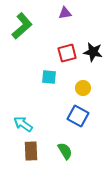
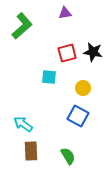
green semicircle: moved 3 px right, 5 px down
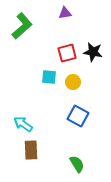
yellow circle: moved 10 px left, 6 px up
brown rectangle: moved 1 px up
green semicircle: moved 9 px right, 8 px down
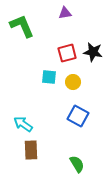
green L-shape: rotated 72 degrees counterclockwise
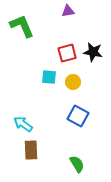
purple triangle: moved 3 px right, 2 px up
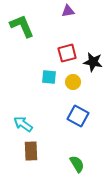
black star: moved 10 px down
brown rectangle: moved 1 px down
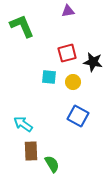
green semicircle: moved 25 px left
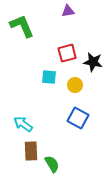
yellow circle: moved 2 px right, 3 px down
blue square: moved 2 px down
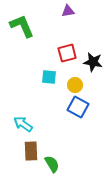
blue square: moved 11 px up
